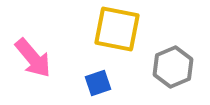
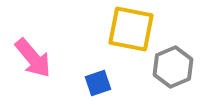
yellow square: moved 14 px right
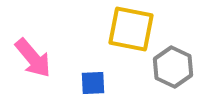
gray hexagon: rotated 12 degrees counterclockwise
blue square: moved 5 px left; rotated 16 degrees clockwise
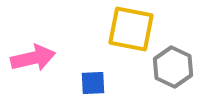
pink arrow: rotated 63 degrees counterclockwise
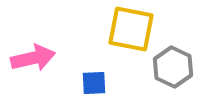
blue square: moved 1 px right
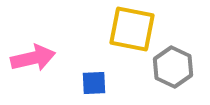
yellow square: moved 1 px right
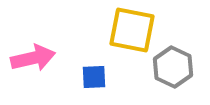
yellow square: moved 1 px down
blue square: moved 6 px up
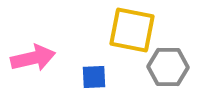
gray hexagon: moved 5 px left; rotated 24 degrees counterclockwise
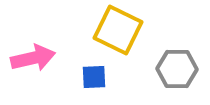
yellow square: moved 14 px left; rotated 15 degrees clockwise
gray hexagon: moved 9 px right, 2 px down
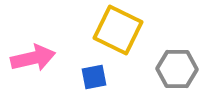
blue square: rotated 8 degrees counterclockwise
